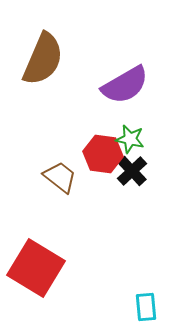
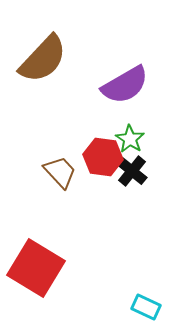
brown semicircle: rotated 20 degrees clockwise
green star: rotated 20 degrees clockwise
red hexagon: moved 3 px down
black cross: rotated 8 degrees counterclockwise
brown trapezoid: moved 5 px up; rotated 9 degrees clockwise
cyan rectangle: rotated 60 degrees counterclockwise
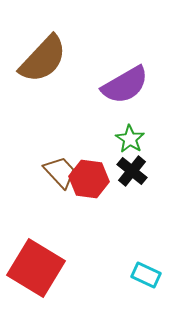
red hexagon: moved 14 px left, 22 px down
cyan rectangle: moved 32 px up
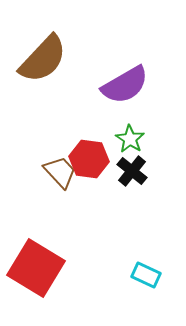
red hexagon: moved 20 px up
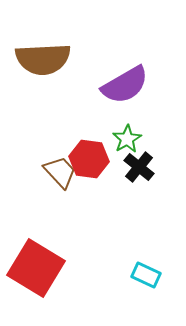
brown semicircle: rotated 44 degrees clockwise
green star: moved 3 px left; rotated 8 degrees clockwise
black cross: moved 7 px right, 4 px up
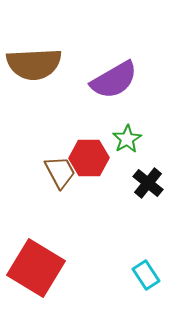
brown semicircle: moved 9 px left, 5 px down
purple semicircle: moved 11 px left, 5 px up
red hexagon: moved 1 px up; rotated 9 degrees counterclockwise
black cross: moved 9 px right, 16 px down
brown trapezoid: rotated 15 degrees clockwise
cyan rectangle: rotated 32 degrees clockwise
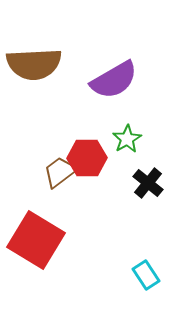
red hexagon: moved 2 px left
brown trapezoid: rotated 99 degrees counterclockwise
red square: moved 28 px up
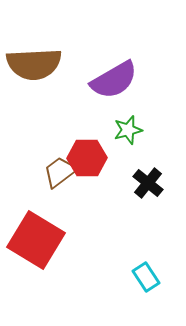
green star: moved 1 px right, 9 px up; rotated 16 degrees clockwise
cyan rectangle: moved 2 px down
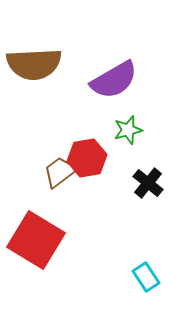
red hexagon: rotated 9 degrees counterclockwise
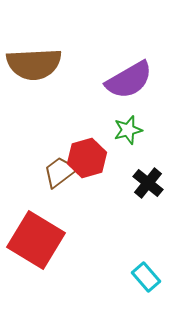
purple semicircle: moved 15 px right
red hexagon: rotated 6 degrees counterclockwise
cyan rectangle: rotated 8 degrees counterclockwise
